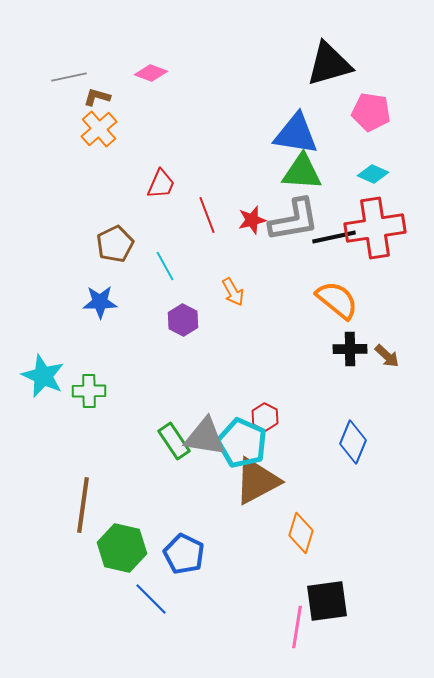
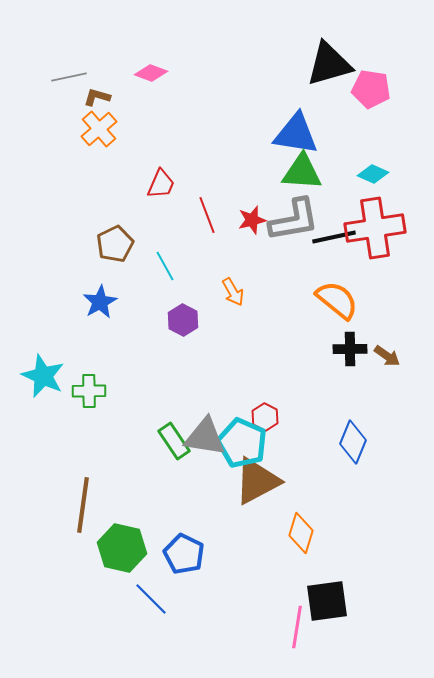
pink pentagon: moved 23 px up
blue star: rotated 28 degrees counterclockwise
brown arrow: rotated 8 degrees counterclockwise
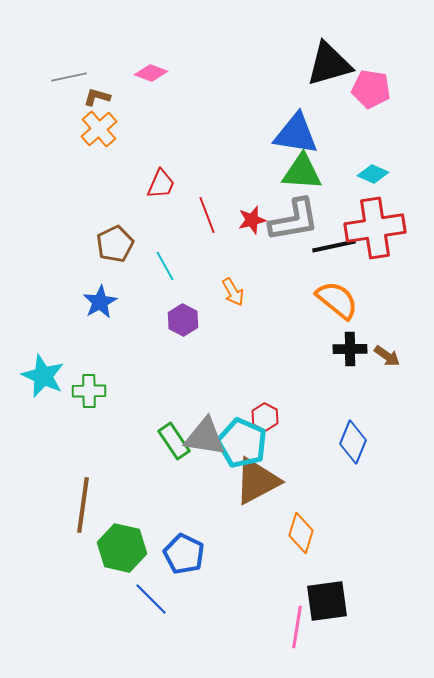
black line: moved 9 px down
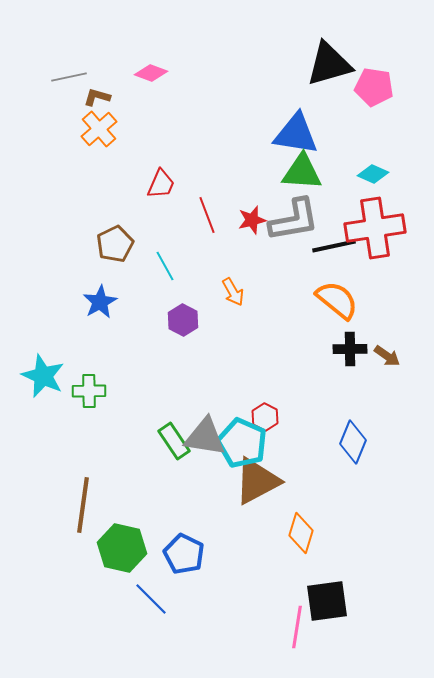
pink pentagon: moved 3 px right, 2 px up
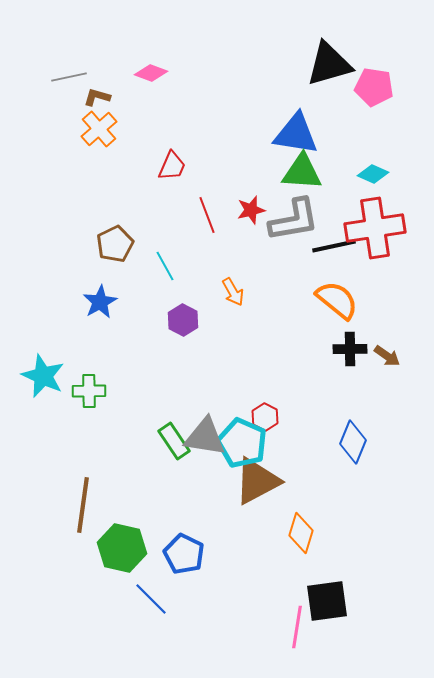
red trapezoid: moved 11 px right, 18 px up
red star: moved 1 px left, 10 px up
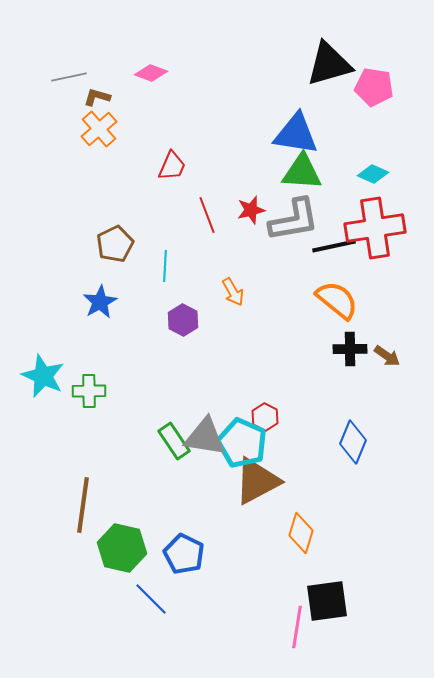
cyan line: rotated 32 degrees clockwise
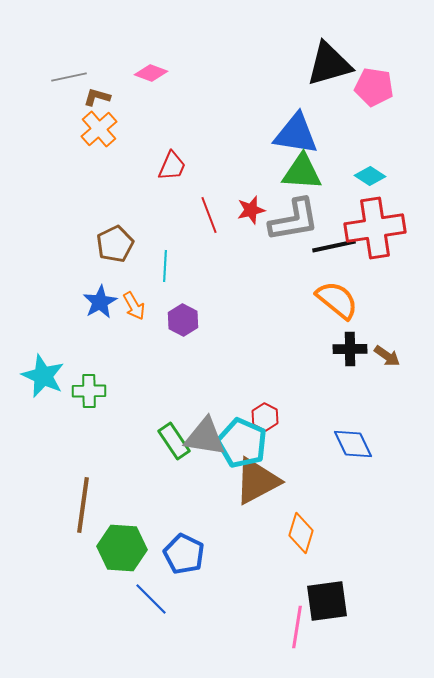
cyan diamond: moved 3 px left, 2 px down; rotated 8 degrees clockwise
red line: moved 2 px right
orange arrow: moved 99 px left, 14 px down
blue diamond: moved 2 px down; rotated 48 degrees counterclockwise
green hexagon: rotated 9 degrees counterclockwise
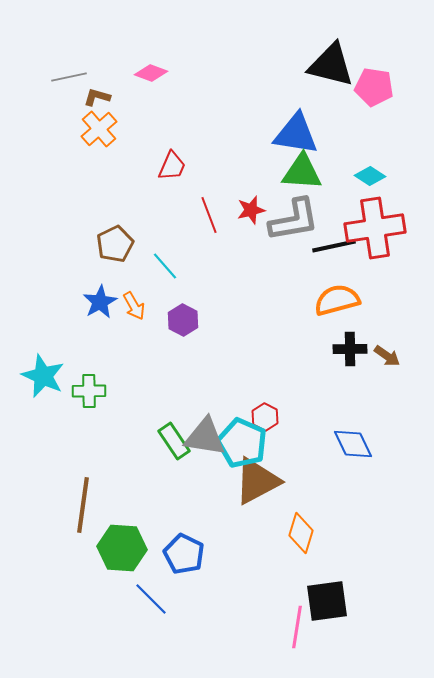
black triangle: moved 2 px right, 1 px down; rotated 30 degrees clockwise
cyan line: rotated 44 degrees counterclockwise
orange semicircle: rotated 54 degrees counterclockwise
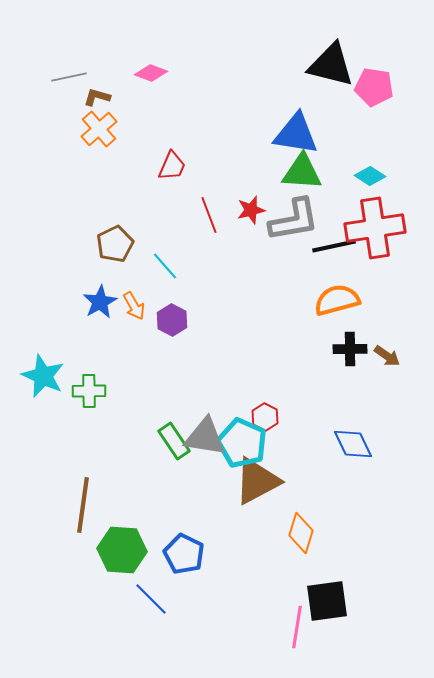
purple hexagon: moved 11 px left
green hexagon: moved 2 px down
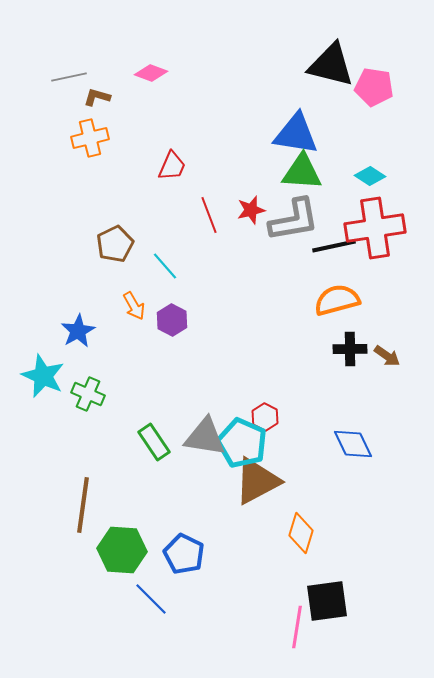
orange cross: moved 9 px left, 9 px down; rotated 27 degrees clockwise
blue star: moved 22 px left, 29 px down
green cross: moved 1 px left, 3 px down; rotated 24 degrees clockwise
green rectangle: moved 20 px left, 1 px down
